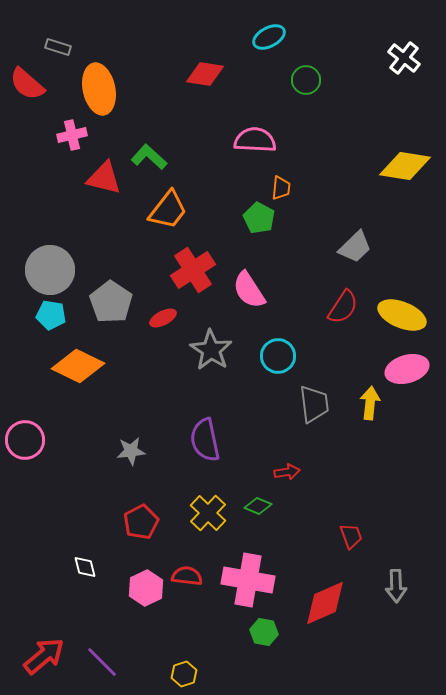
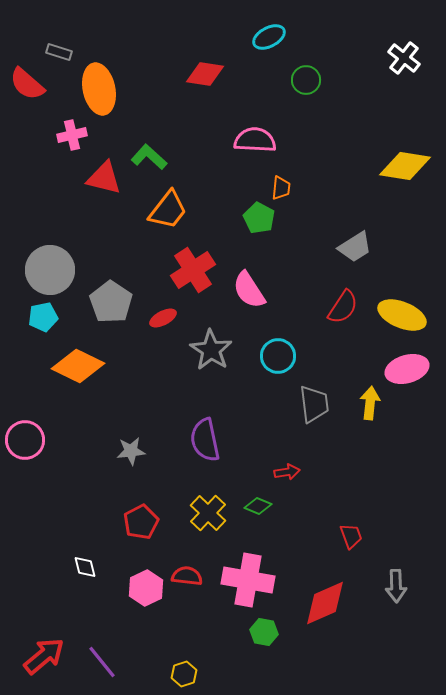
gray rectangle at (58, 47): moved 1 px right, 5 px down
gray trapezoid at (355, 247): rotated 12 degrees clockwise
cyan pentagon at (51, 315): moved 8 px left, 2 px down; rotated 20 degrees counterclockwise
purple line at (102, 662): rotated 6 degrees clockwise
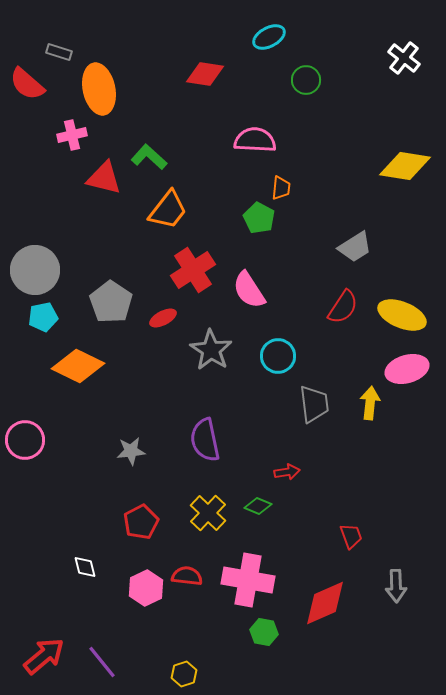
gray circle at (50, 270): moved 15 px left
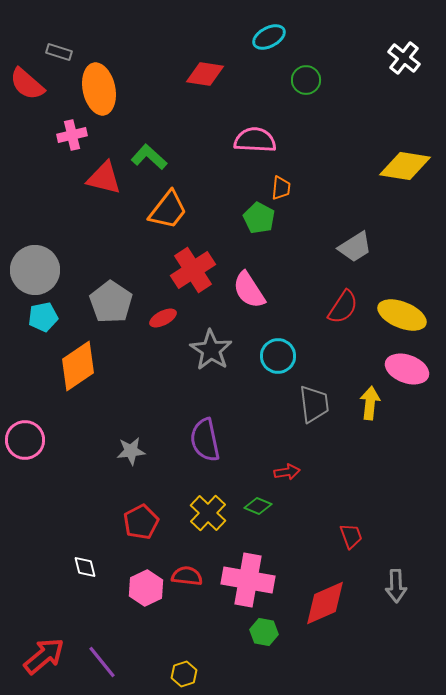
orange diamond at (78, 366): rotated 60 degrees counterclockwise
pink ellipse at (407, 369): rotated 36 degrees clockwise
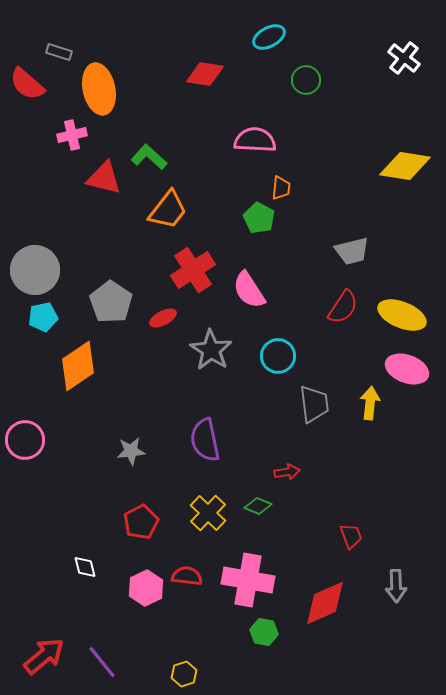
gray trapezoid at (355, 247): moved 3 px left, 4 px down; rotated 18 degrees clockwise
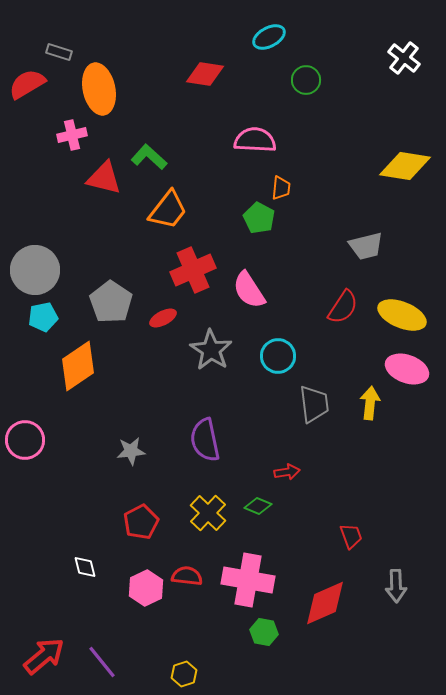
red semicircle at (27, 84): rotated 108 degrees clockwise
gray trapezoid at (352, 251): moved 14 px right, 5 px up
red cross at (193, 270): rotated 9 degrees clockwise
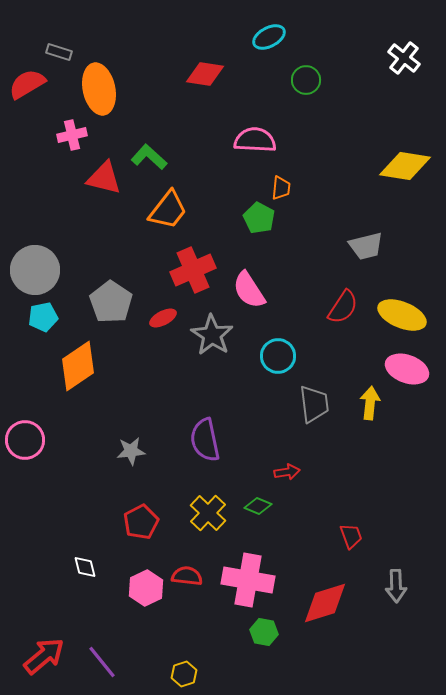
gray star at (211, 350): moved 1 px right, 15 px up
red diamond at (325, 603): rotated 6 degrees clockwise
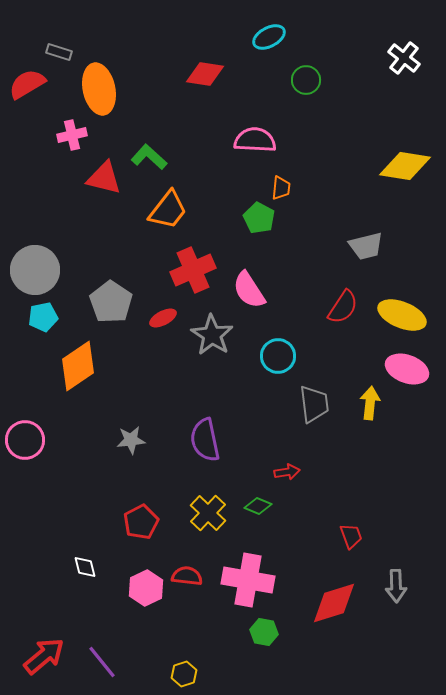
gray star at (131, 451): moved 11 px up
red diamond at (325, 603): moved 9 px right
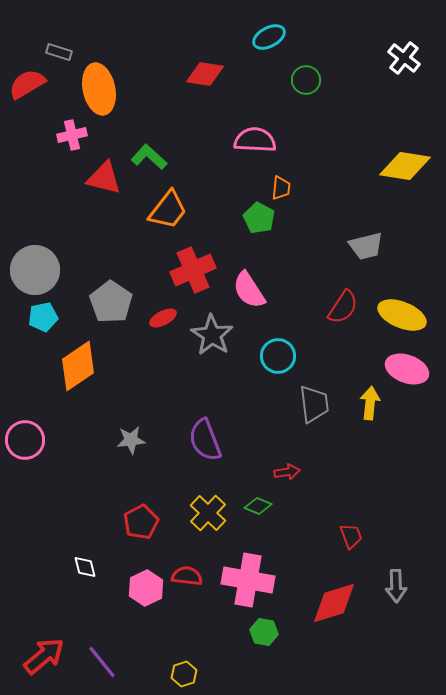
purple semicircle at (205, 440): rotated 9 degrees counterclockwise
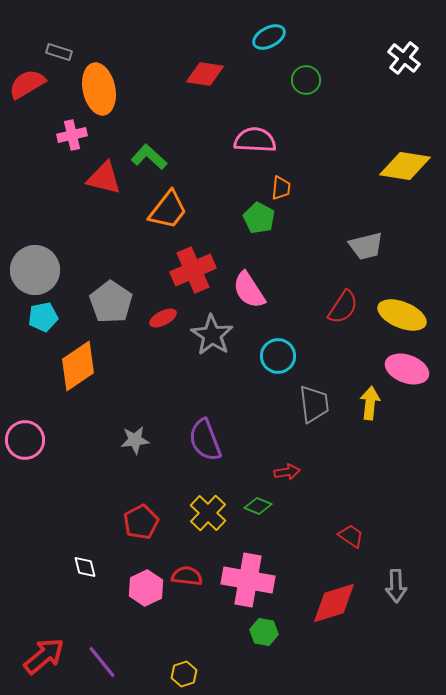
gray star at (131, 440): moved 4 px right
red trapezoid at (351, 536): rotated 36 degrees counterclockwise
